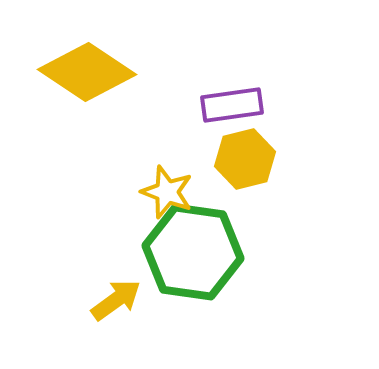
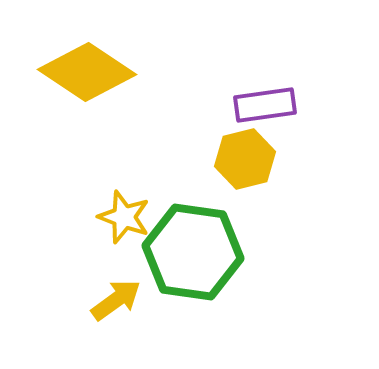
purple rectangle: moved 33 px right
yellow star: moved 43 px left, 25 px down
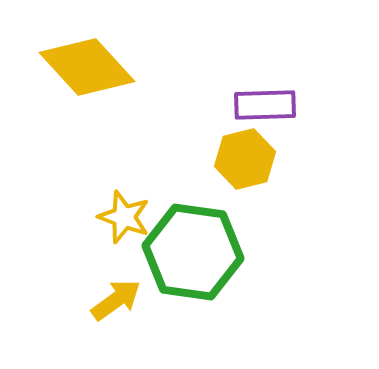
yellow diamond: moved 5 px up; rotated 14 degrees clockwise
purple rectangle: rotated 6 degrees clockwise
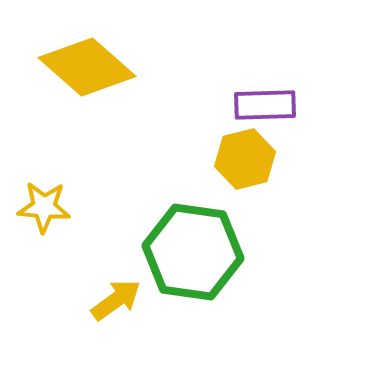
yellow diamond: rotated 6 degrees counterclockwise
yellow star: moved 80 px left, 10 px up; rotated 16 degrees counterclockwise
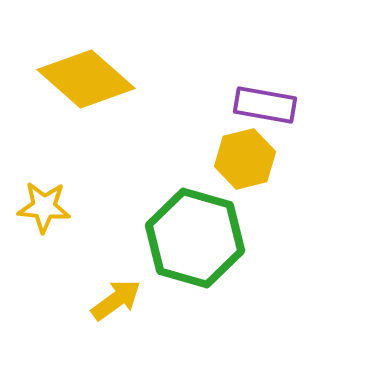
yellow diamond: moved 1 px left, 12 px down
purple rectangle: rotated 12 degrees clockwise
green hexagon: moved 2 px right, 14 px up; rotated 8 degrees clockwise
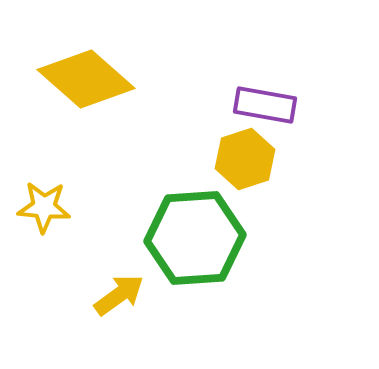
yellow hexagon: rotated 4 degrees counterclockwise
green hexagon: rotated 20 degrees counterclockwise
yellow arrow: moved 3 px right, 5 px up
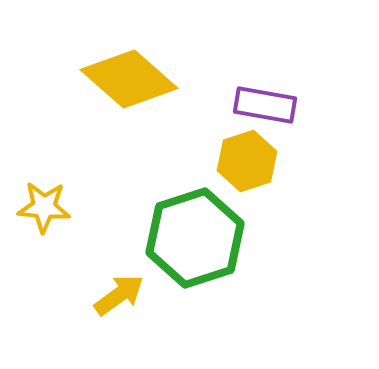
yellow diamond: moved 43 px right
yellow hexagon: moved 2 px right, 2 px down
green hexagon: rotated 14 degrees counterclockwise
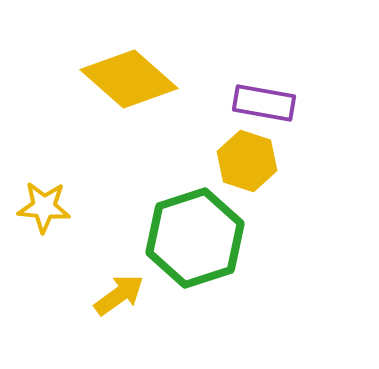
purple rectangle: moved 1 px left, 2 px up
yellow hexagon: rotated 24 degrees counterclockwise
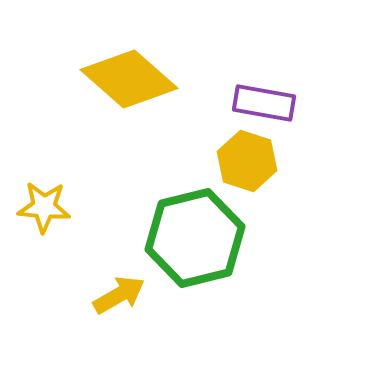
green hexagon: rotated 4 degrees clockwise
yellow arrow: rotated 6 degrees clockwise
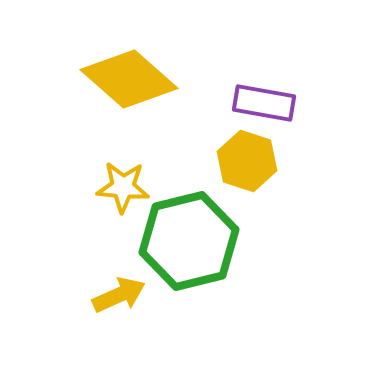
yellow star: moved 79 px right, 20 px up
green hexagon: moved 6 px left, 3 px down
yellow arrow: rotated 6 degrees clockwise
